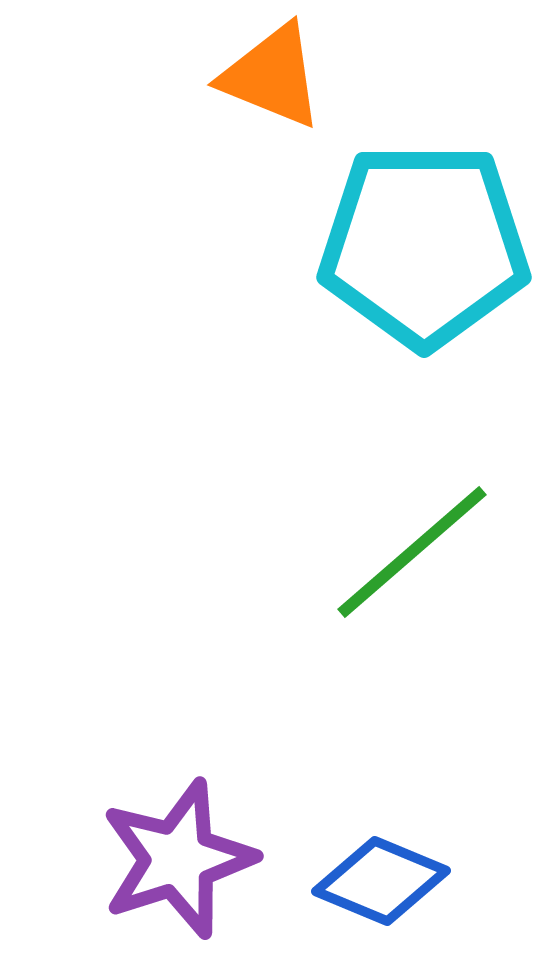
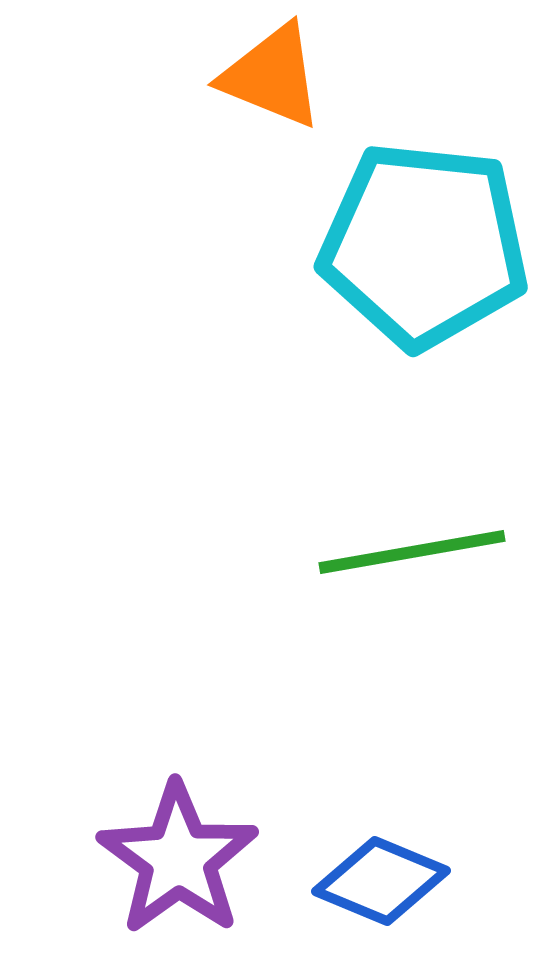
cyan pentagon: rotated 6 degrees clockwise
green line: rotated 31 degrees clockwise
purple star: rotated 18 degrees counterclockwise
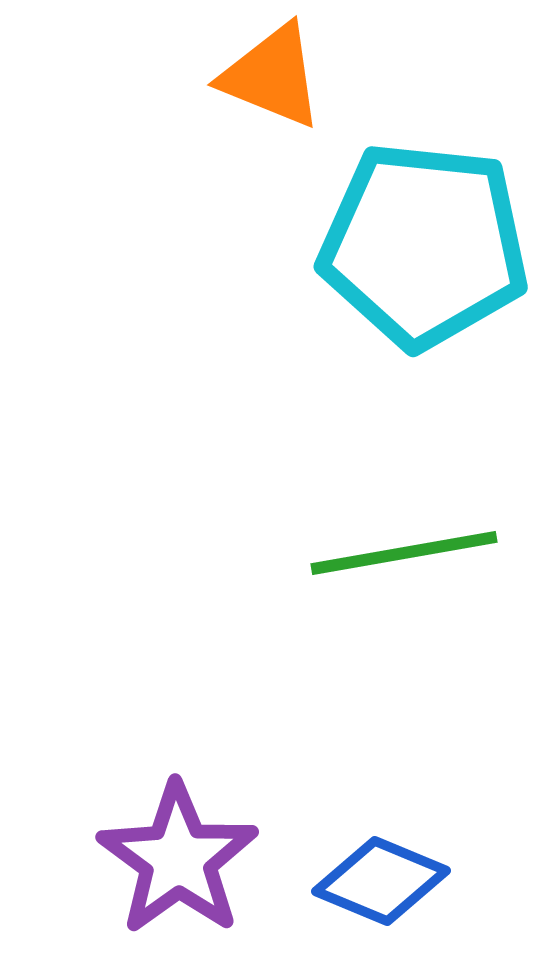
green line: moved 8 px left, 1 px down
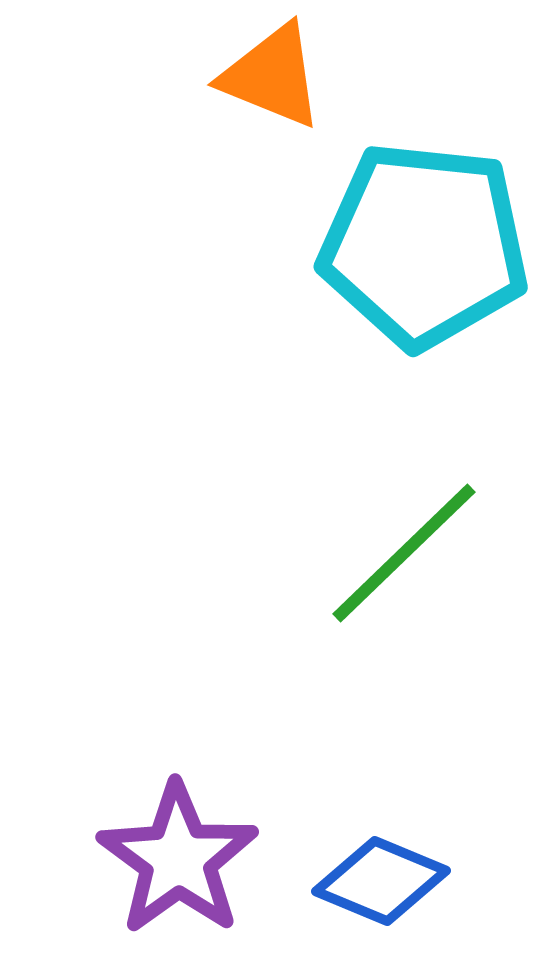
green line: rotated 34 degrees counterclockwise
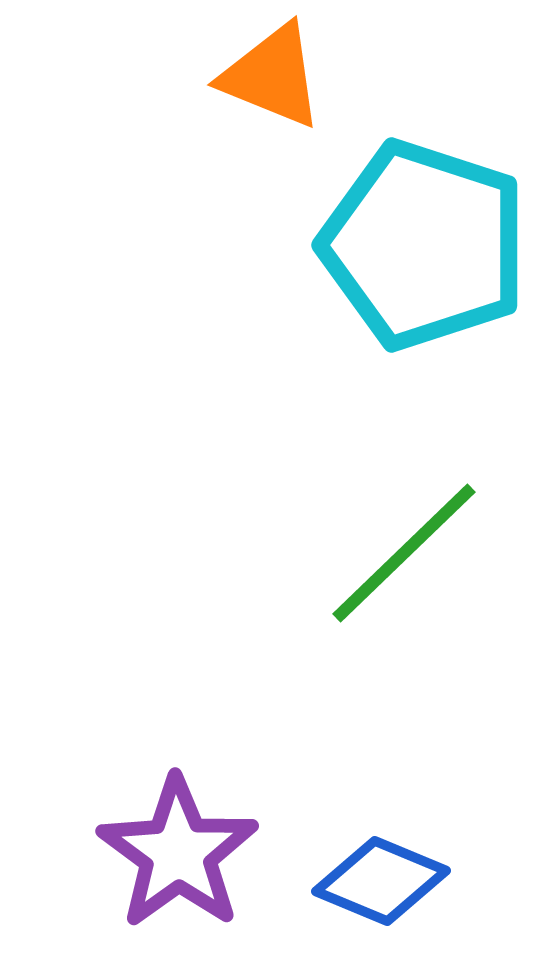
cyan pentagon: rotated 12 degrees clockwise
purple star: moved 6 px up
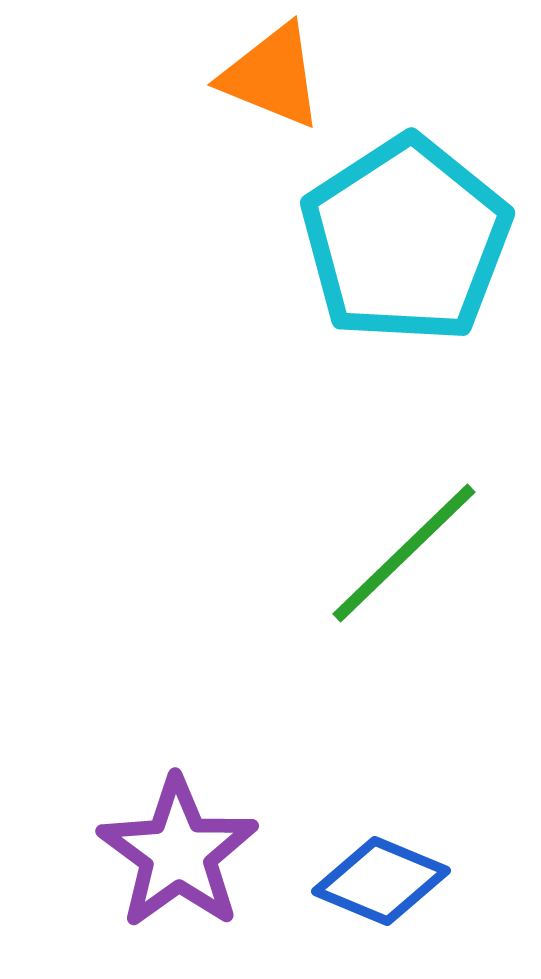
cyan pentagon: moved 18 px left, 5 px up; rotated 21 degrees clockwise
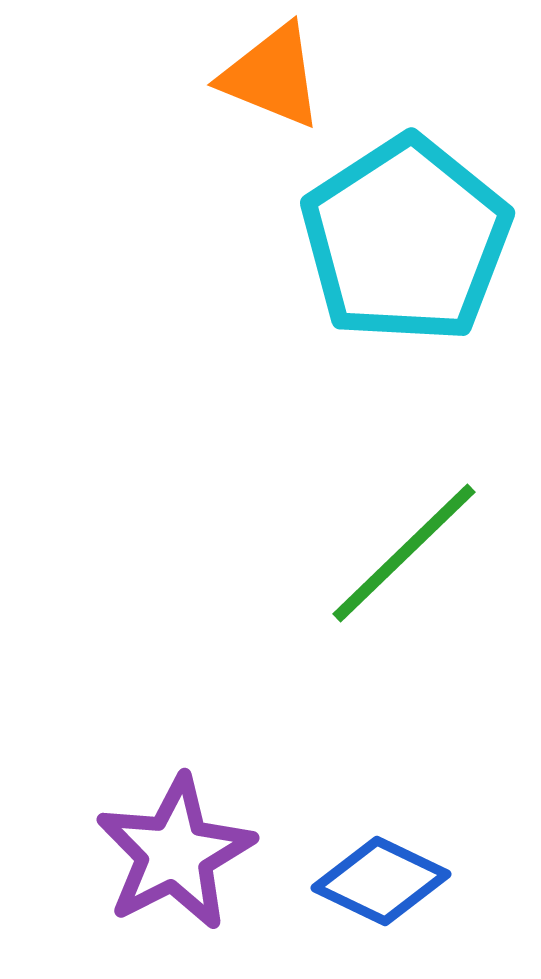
purple star: moved 3 px left; rotated 9 degrees clockwise
blue diamond: rotated 3 degrees clockwise
